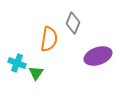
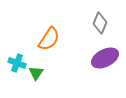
gray diamond: moved 27 px right
orange semicircle: rotated 25 degrees clockwise
purple ellipse: moved 7 px right, 2 px down; rotated 8 degrees counterclockwise
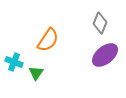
orange semicircle: moved 1 px left, 1 px down
purple ellipse: moved 3 px up; rotated 12 degrees counterclockwise
cyan cross: moved 3 px left, 1 px up
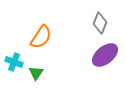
orange semicircle: moved 7 px left, 3 px up
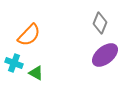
orange semicircle: moved 12 px left, 2 px up; rotated 10 degrees clockwise
cyan cross: moved 1 px down
green triangle: rotated 35 degrees counterclockwise
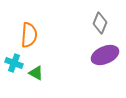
orange semicircle: rotated 40 degrees counterclockwise
purple ellipse: rotated 16 degrees clockwise
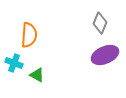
green triangle: moved 1 px right, 2 px down
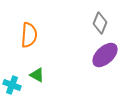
purple ellipse: rotated 20 degrees counterclockwise
cyan cross: moved 2 px left, 22 px down
